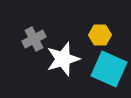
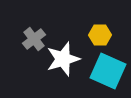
gray cross: rotated 10 degrees counterclockwise
cyan square: moved 1 px left, 2 px down
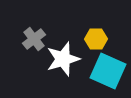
yellow hexagon: moved 4 px left, 4 px down
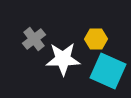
white star: rotated 16 degrees clockwise
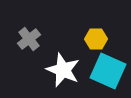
gray cross: moved 5 px left
white star: moved 11 px down; rotated 24 degrees clockwise
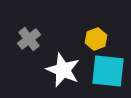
yellow hexagon: rotated 20 degrees counterclockwise
cyan square: rotated 18 degrees counterclockwise
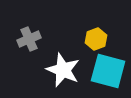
gray cross: rotated 15 degrees clockwise
cyan square: rotated 9 degrees clockwise
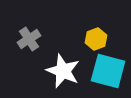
gray cross: rotated 10 degrees counterclockwise
white star: moved 1 px down
